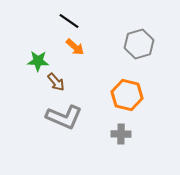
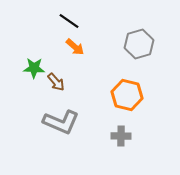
green star: moved 4 px left, 7 px down
gray L-shape: moved 3 px left, 5 px down
gray cross: moved 2 px down
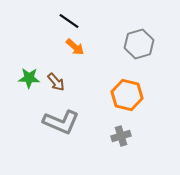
green star: moved 5 px left, 10 px down
gray cross: rotated 18 degrees counterclockwise
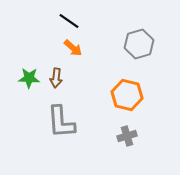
orange arrow: moved 2 px left, 1 px down
brown arrow: moved 4 px up; rotated 48 degrees clockwise
gray L-shape: rotated 63 degrees clockwise
gray cross: moved 6 px right
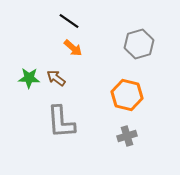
brown arrow: rotated 120 degrees clockwise
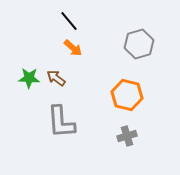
black line: rotated 15 degrees clockwise
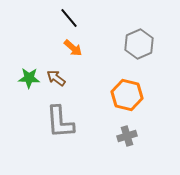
black line: moved 3 px up
gray hexagon: rotated 8 degrees counterclockwise
gray L-shape: moved 1 px left
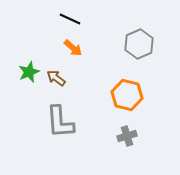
black line: moved 1 px right, 1 px down; rotated 25 degrees counterclockwise
green star: moved 6 px up; rotated 25 degrees counterclockwise
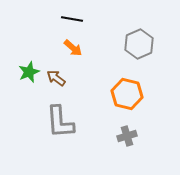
black line: moved 2 px right; rotated 15 degrees counterclockwise
orange hexagon: moved 1 px up
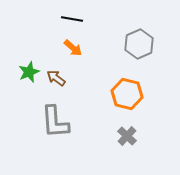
gray L-shape: moved 5 px left
gray cross: rotated 30 degrees counterclockwise
